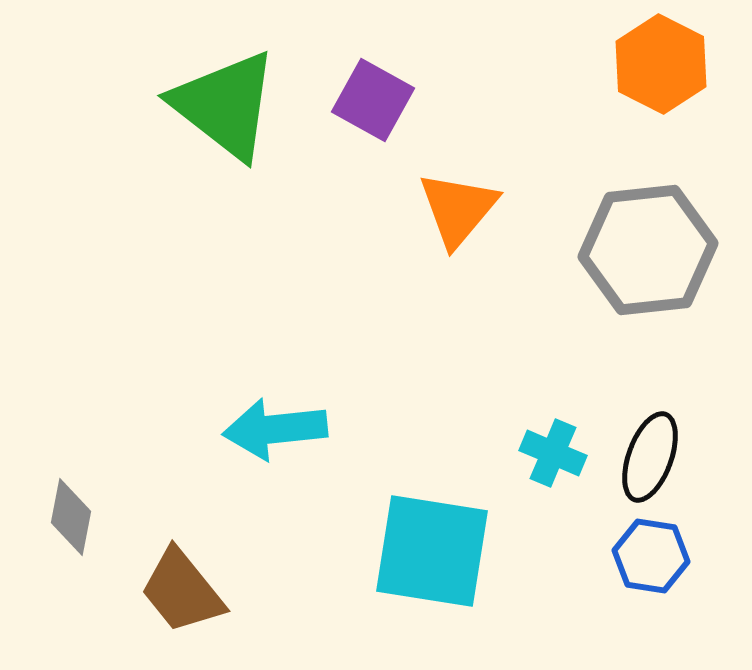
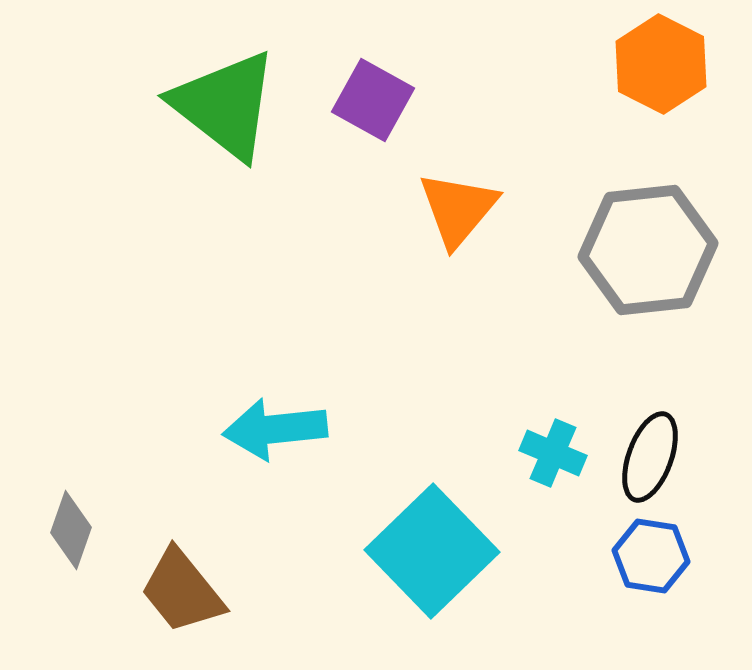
gray diamond: moved 13 px down; rotated 8 degrees clockwise
cyan square: rotated 37 degrees clockwise
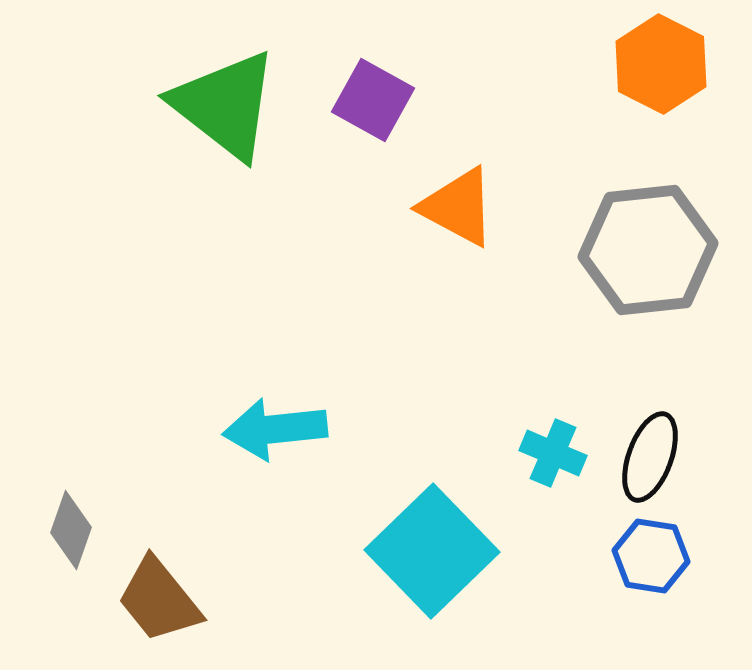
orange triangle: moved 2 px up; rotated 42 degrees counterclockwise
brown trapezoid: moved 23 px left, 9 px down
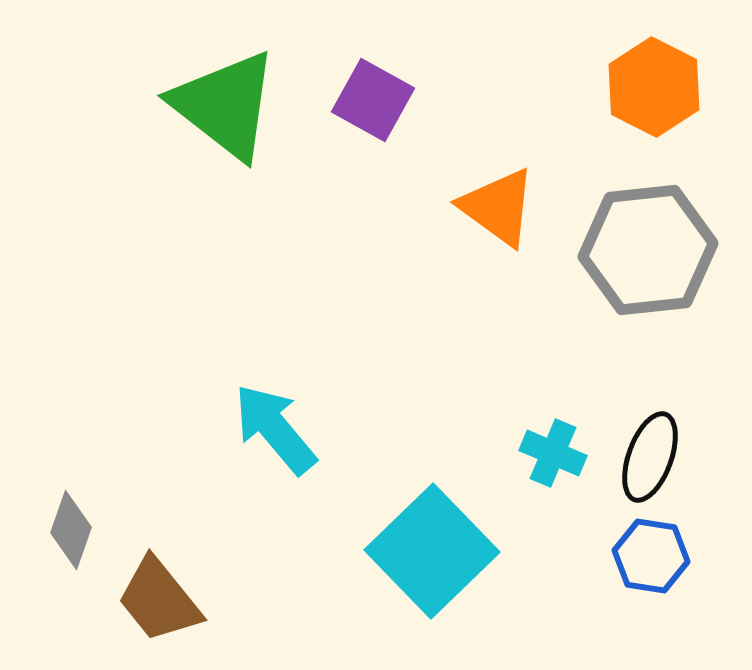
orange hexagon: moved 7 px left, 23 px down
orange triangle: moved 40 px right; rotated 8 degrees clockwise
cyan arrow: rotated 56 degrees clockwise
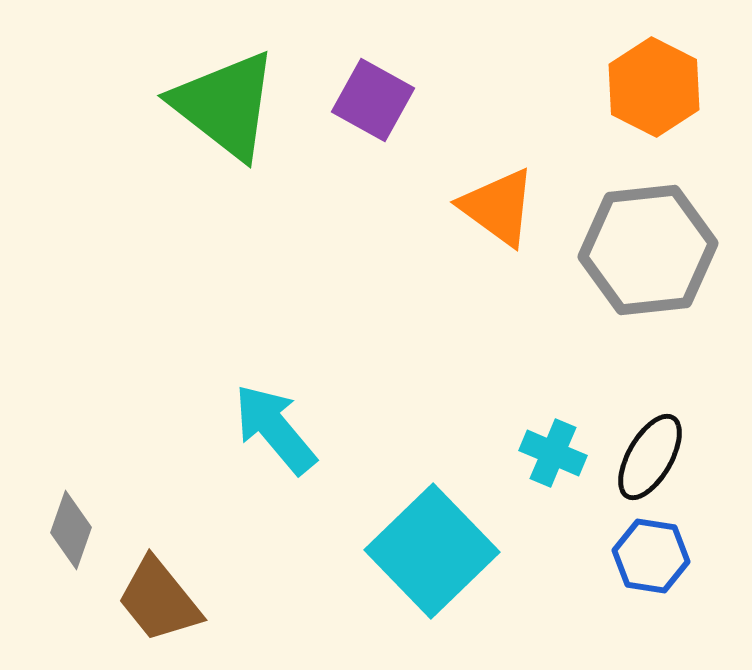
black ellipse: rotated 10 degrees clockwise
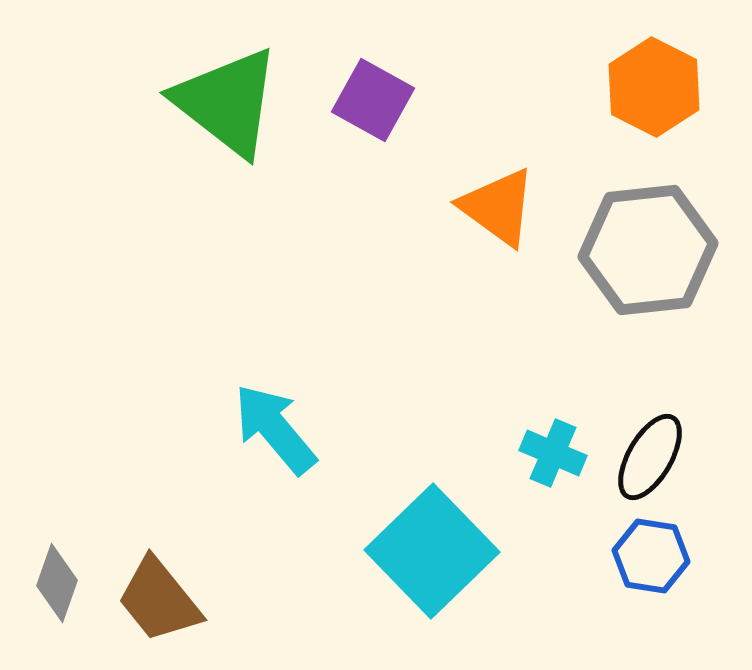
green triangle: moved 2 px right, 3 px up
gray diamond: moved 14 px left, 53 px down
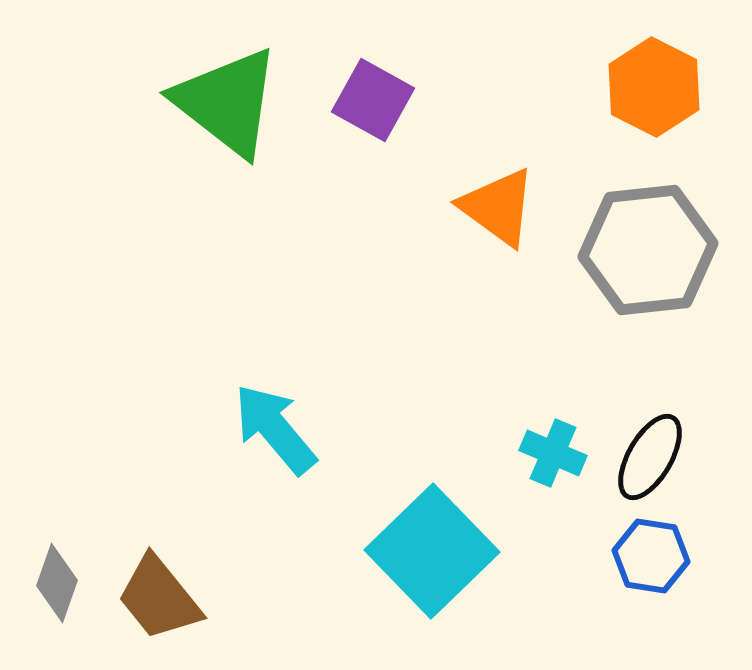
brown trapezoid: moved 2 px up
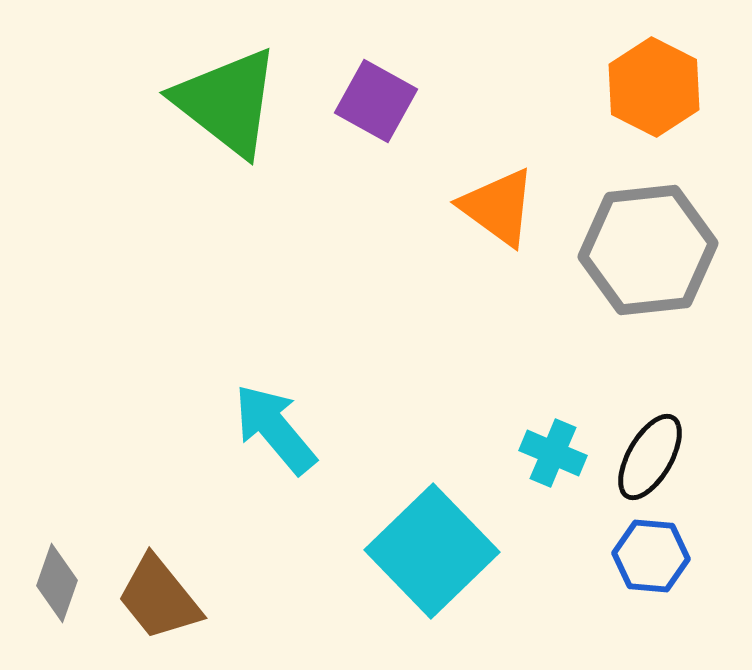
purple square: moved 3 px right, 1 px down
blue hexagon: rotated 4 degrees counterclockwise
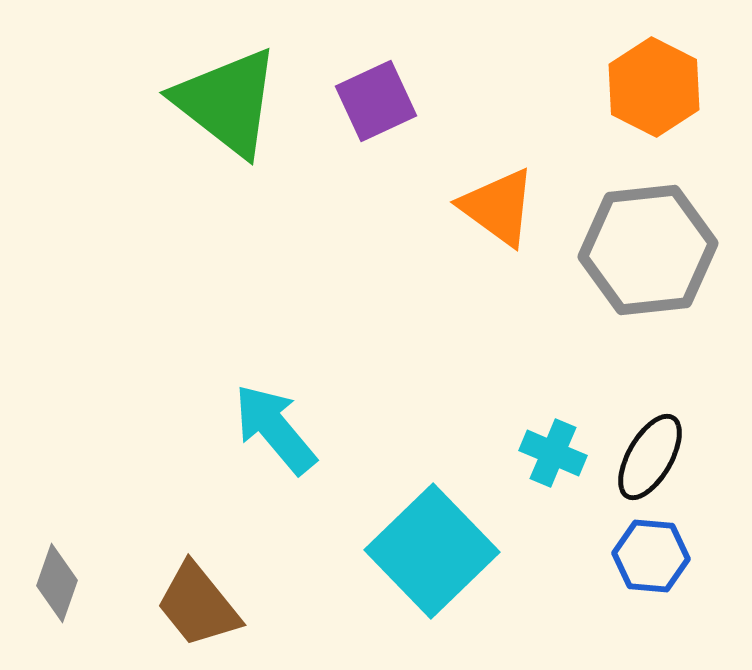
purple square: rotated 36 degrees clockwise
brown trapezoid: moved 39 px right, 7 px down
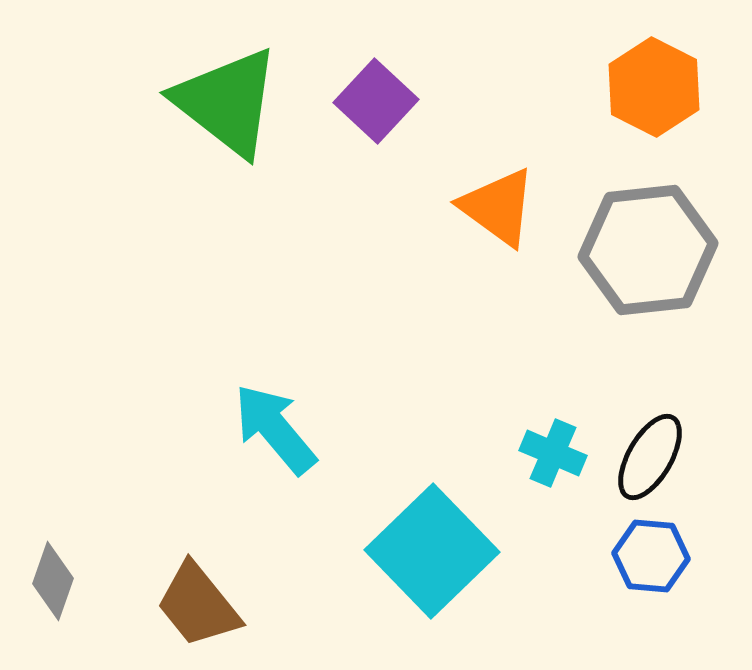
purple square: rotated 22 degrees counterclockwise
gray diamond: moved 4 px left, 2 px up
